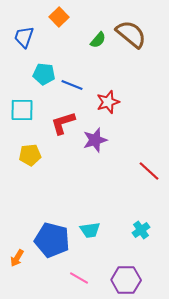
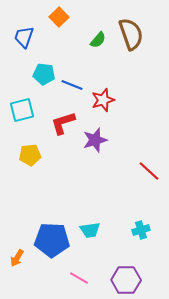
brown semicircle: rotated 32 degrees clockwise
red star: moved 5 px left, 2 px up
cyan square: rotated 15 degrees counterclockwise
cyan cross: rotated 18 degrees clockwise
blue pentagon: rotated 12 degrees counterclockwise
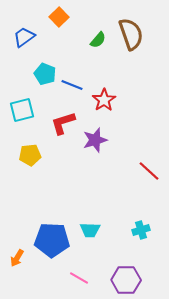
blue trapezoid: rotated 35 degrees clockwise
cyan pentagon: moved 1 px right; rotated 15 degrees clockwise
red star: moved 1 px right; rotated 15 degrees counterclockwise
cyan trapezoid: rotated 10 degrees clockwise
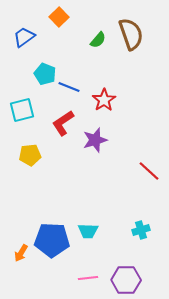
blue line: moved 3 px left, 2 px down
red L-shape: rotated 16 degrees counterclockwise
cyan trapezoid: moved 2 px left, 1 px down
orange arrow: moved 4 px right, 5 px up
pink line: moved 9 px right; rotated 36 degrees counterclockwise
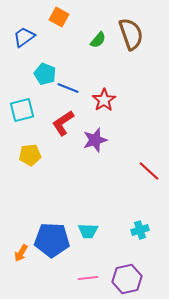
orange square: rotated 18 degrees counterclockwise
blue line: moved 1 px left, 1 px down
cyan cross: moved 1 px left
purple hexagon: moved 1 px right, 1 px up; rotated 12 degrees counterclockwise
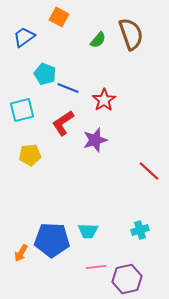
pink line: moved 8 px right, 11 px up
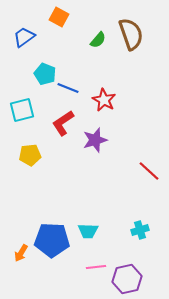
red star: rotated 10 degrees counterclockwise
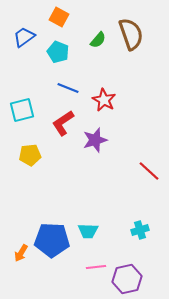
cyan pentagon: moved 13 px right, 22 px up
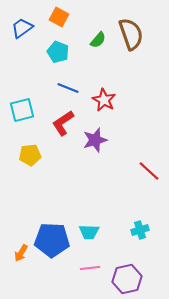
blue trapezoid: moved 2 px left, 9 px up
cyan trapezoid: moved 1 px right, 1 px down
pink line: moved 6 px left, 1 px down
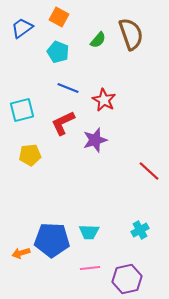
red L-shape: rotated 8 degrees clockwise
cyan cross: rotated 12 degrees counterclockwise
orange arrow: rotated 42 degrees clockwise
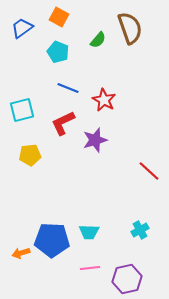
brown semicircle: moved 1 px left, 6 px up
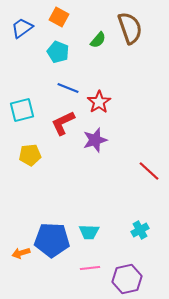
red star: moved 5 px left, 2 px down; rotated 10 degrees clockwise
